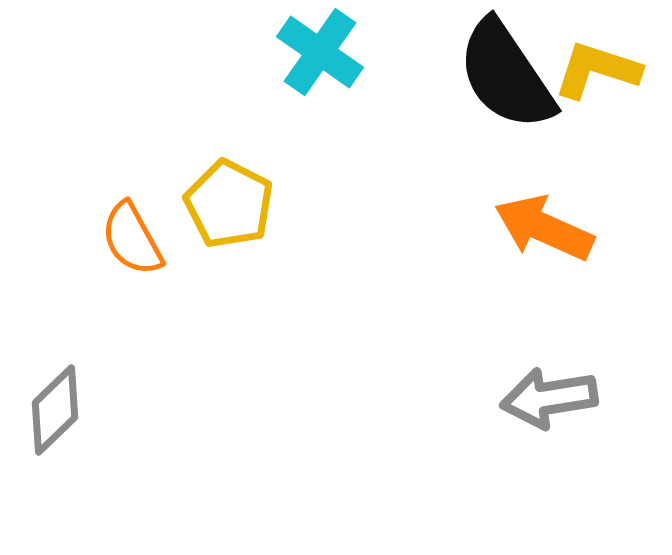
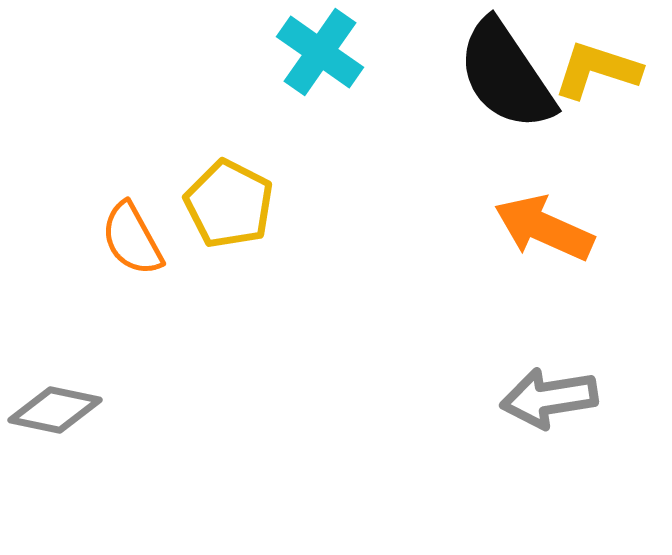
gray diamond: rotated 56 degrees clockwise
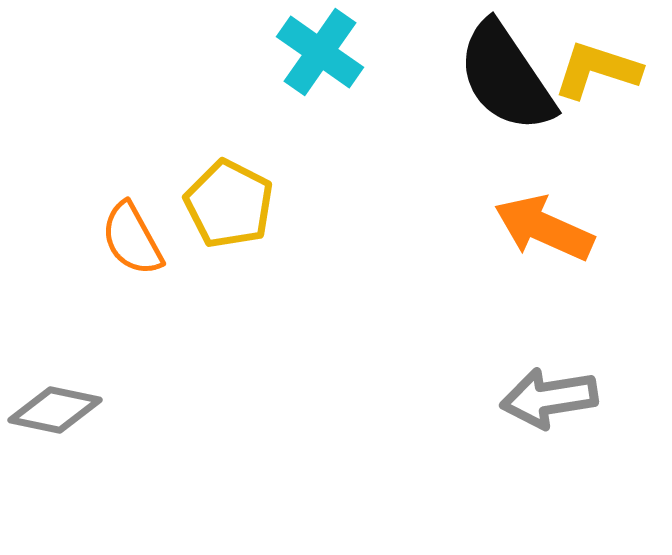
black semicircle: moved 2 px down
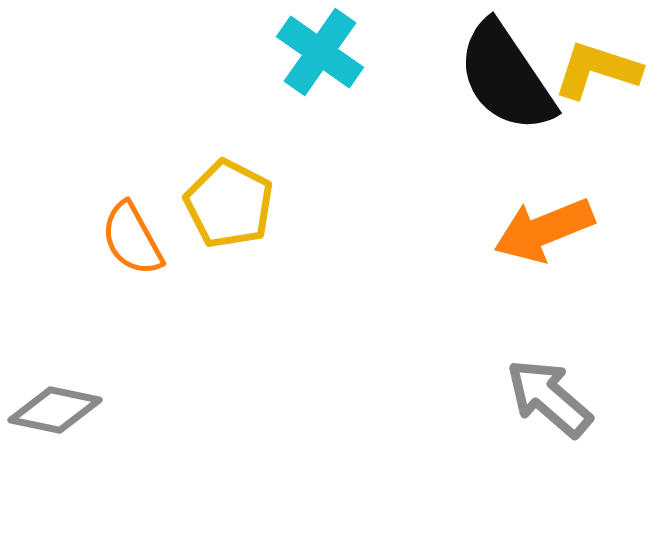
orange arrow: moved 2 px down; rotated 46 degrees counterclockwise
gray arrow: rotated 50 degrees clockwise
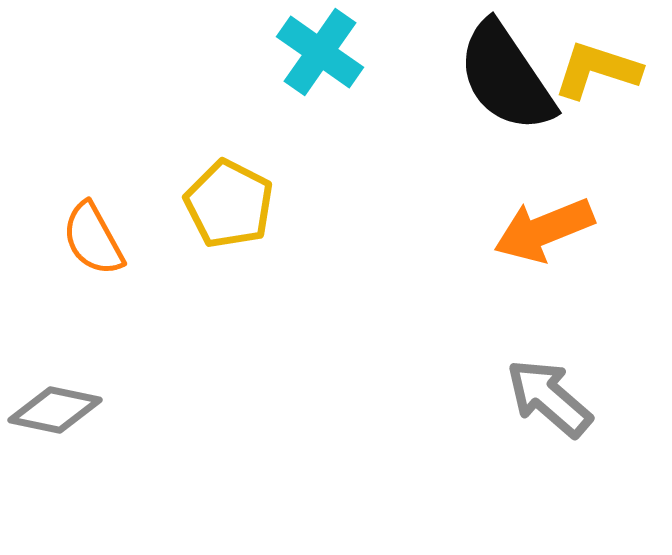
orange semicircle: moved 39 px left
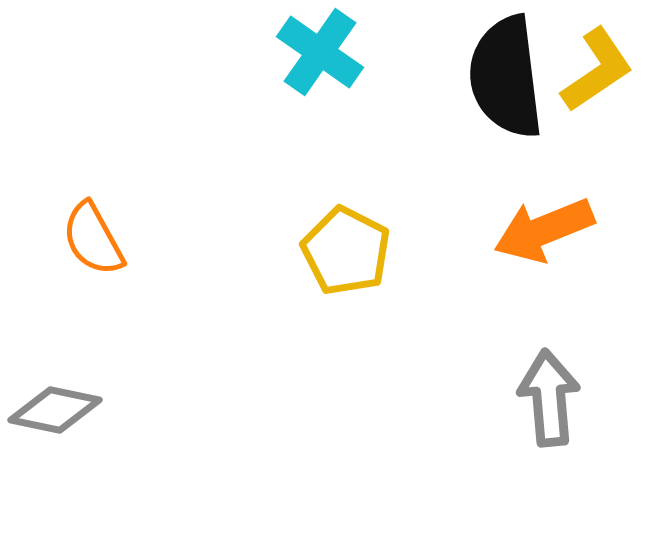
yellow L-shape: rotated 128 degrees clockwise
black semicircle: rotated 27 degrees clockwise
yellow pentagon: moved 117 px right, 47 px down
gray arrow: rotated 44 degrees clockwise
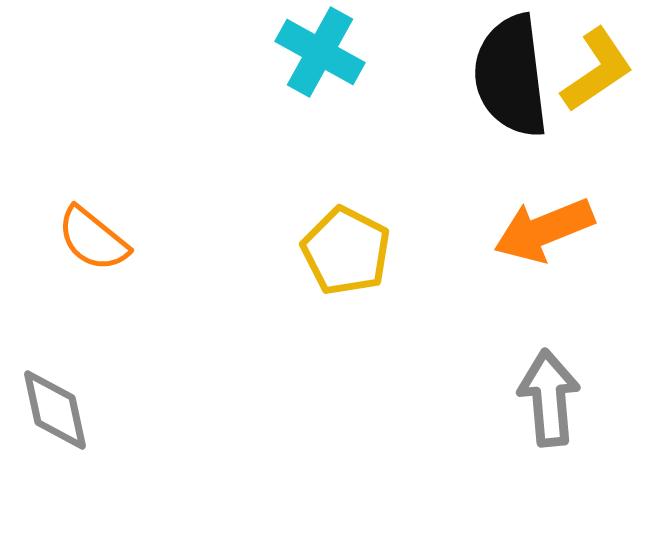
cyan cross: rotated 6 degrees counterclockwise
black semicircle: moved 5 px right, 1 px up
orange semicircle: rotated 22 degrees counterclockwise
gray diamond: rotated 66 degrees clockwise
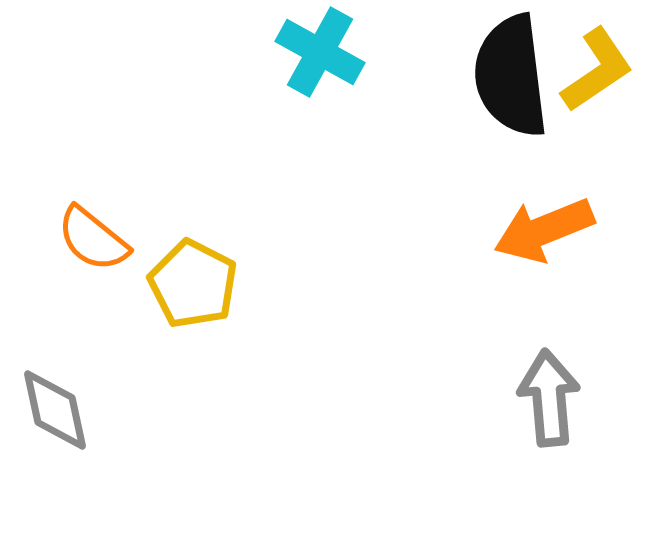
yellow pentagon: moved 153 px left, 33 px down
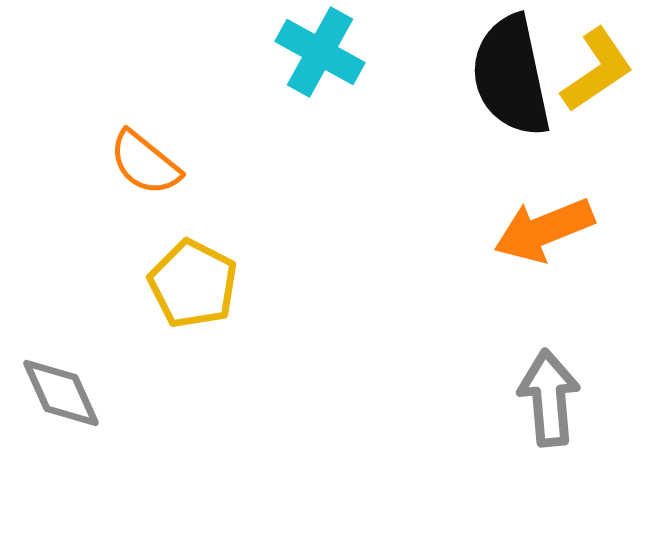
black semicircle: rotated 5 degrees counterclockwise
orange semicircle: moved 52 px right, 76 px up
gray diamond: moved 6 px right, 17 px up; rotated 12 degrees counterclockwise
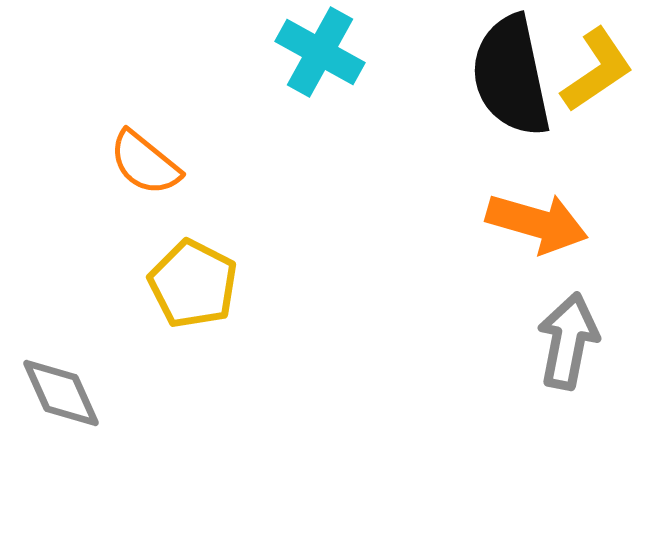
orange arrow: moved 7 px left, 7 px up; rotated 142 degrees counterclockwise
gray arrow: moved 19 px right, 57 px up; rotated 16 degrees clockwise
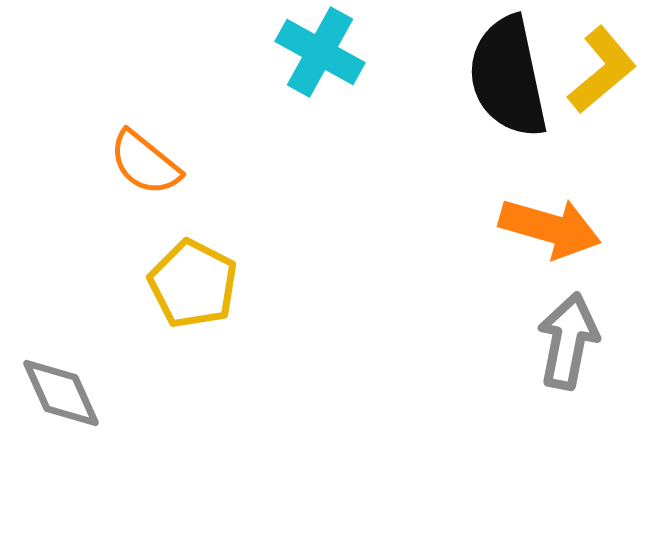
yellow L-shape: moved 5 px right; rotated 6 degrees counterclockwise
black semicircle: moved 3 px left, 1 px down
orange arrow: moved 13 px right, 5 px down
